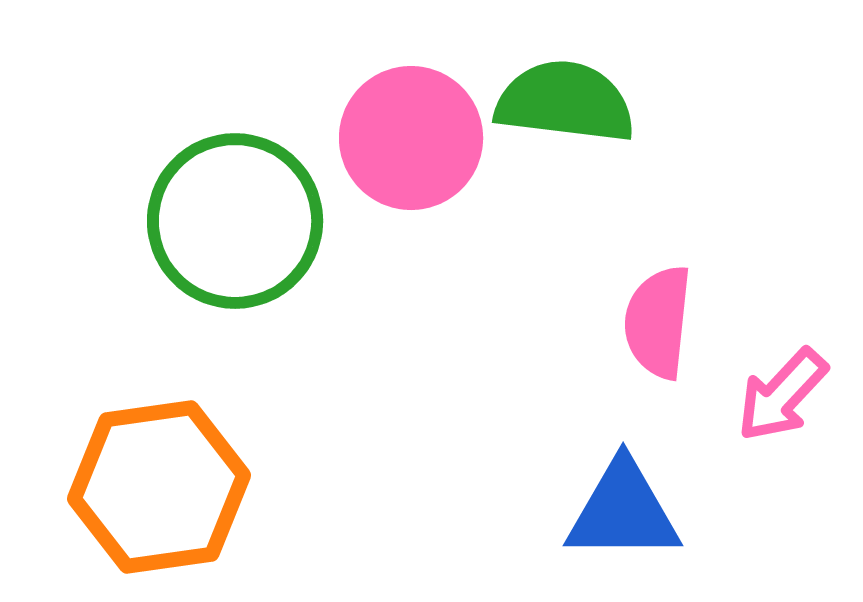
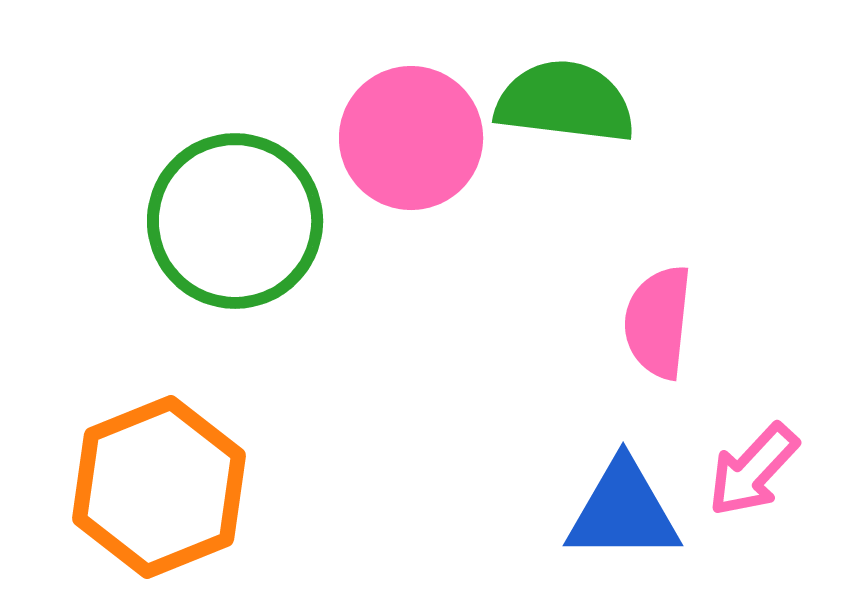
pink arrow: moved 29 px left, 75 px down
orange hexagon: rotated 14 degrees counterclockwise
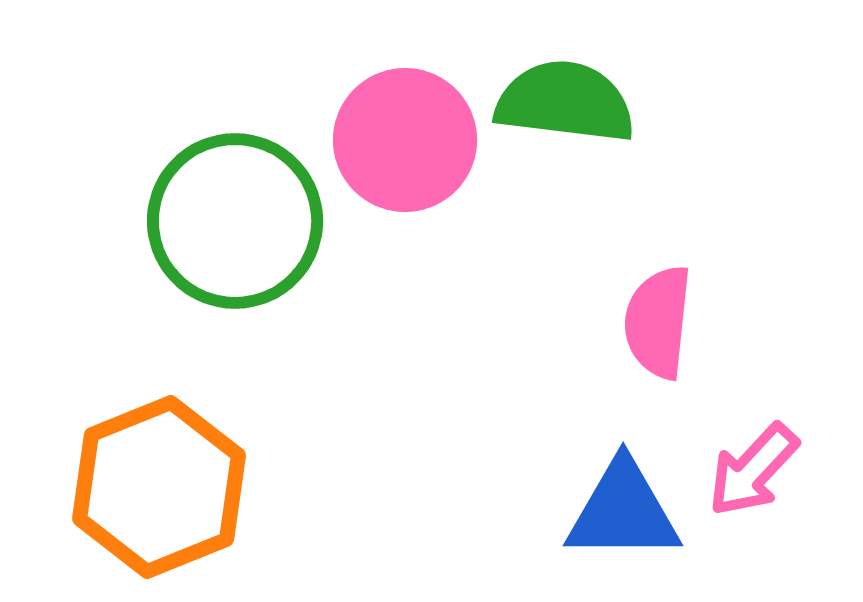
pink circle: moved 6 px left, 2 px down
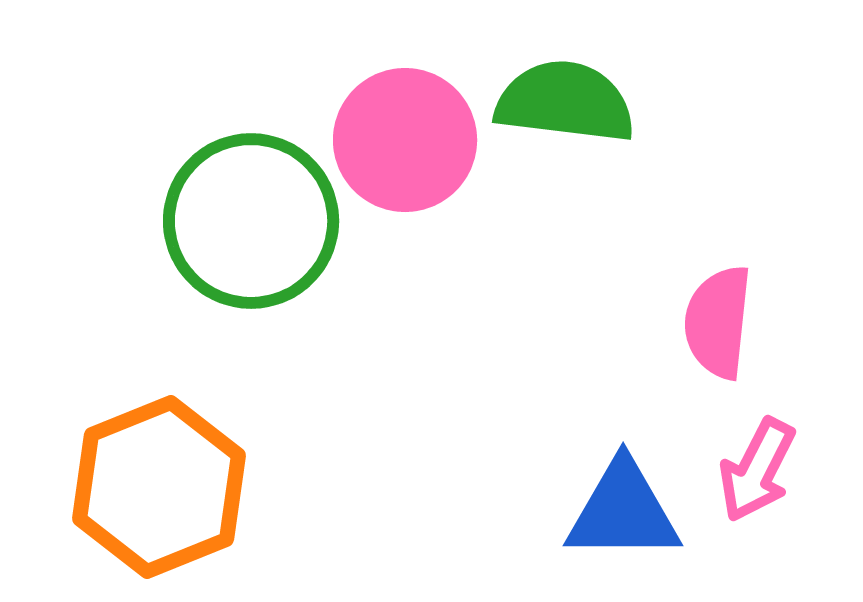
green circle: moved 16 px right
pink semicircle: moved 60 px right
pink arrow: moved 4 px right; rotated 16 degrees counterclockwise
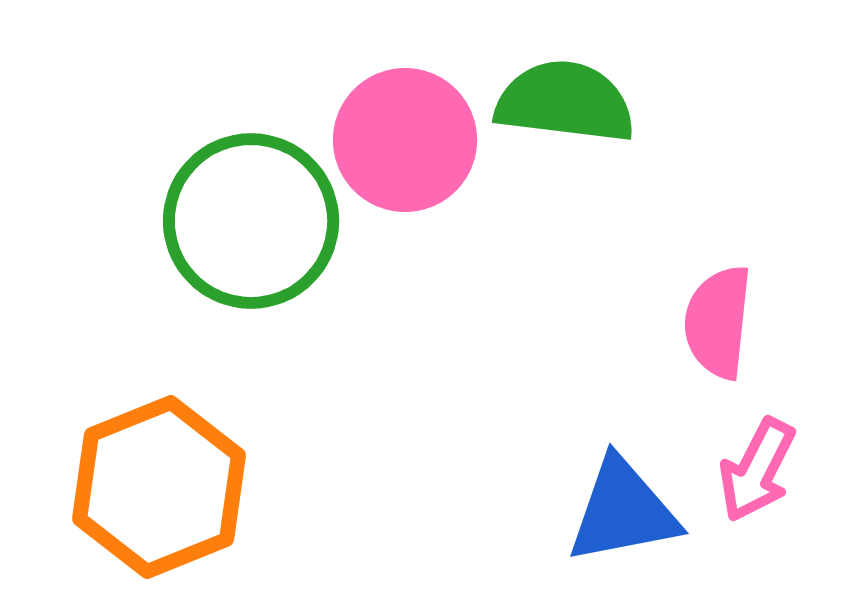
blue triangle: rotated 11 degrees counterclockwise
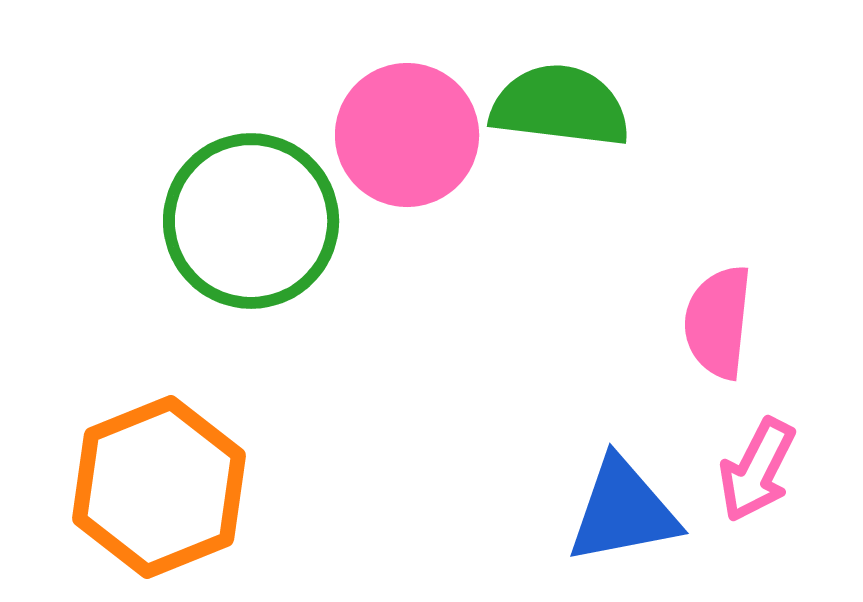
green semicircle: moved 5 px left, 4 px down
pink circle: moved 2 px right, 5 px up
